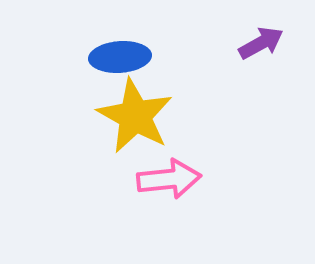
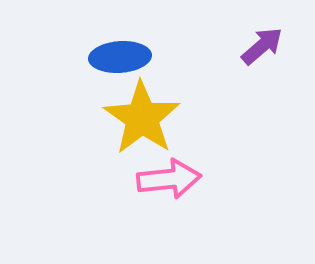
purple arrow: moved 1 px right, 3 px down; rotated 12 degrees counterclockwise
yellow star: moved 7 px right, 2 px down; rotated 6 degrees clockwise
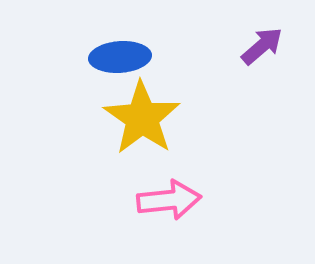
pink arrow: moved 21 px down
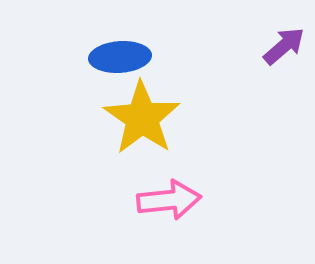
purple arrow: moved 22 px right
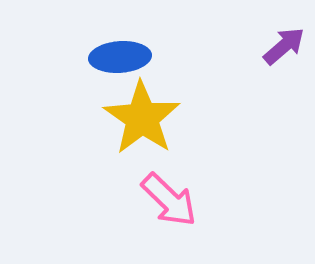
pink arrow: rotated 50 degrees clockwise
